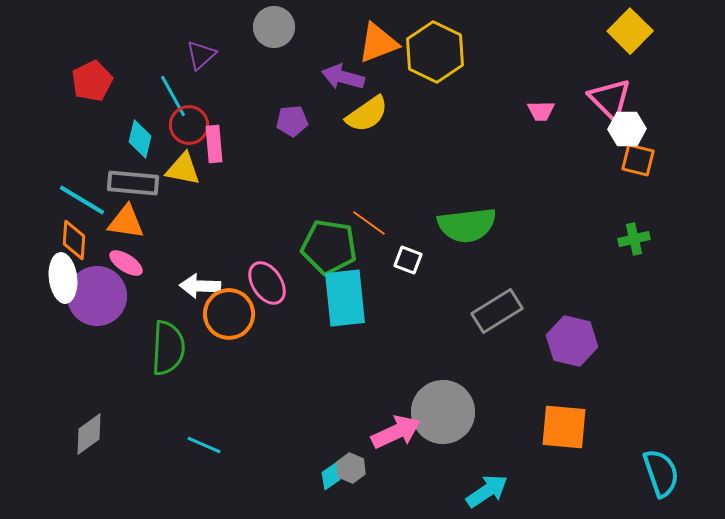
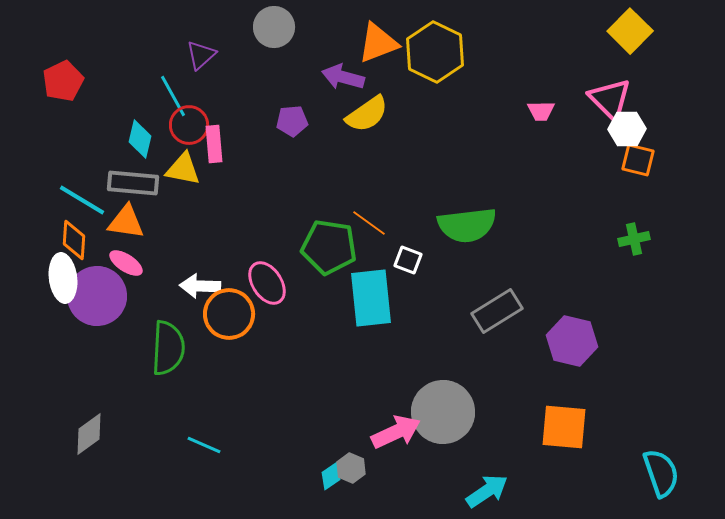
red pentagon at (92, 81): moved 29 px left
cyan rectangle at (345, 298): moved 26 px right
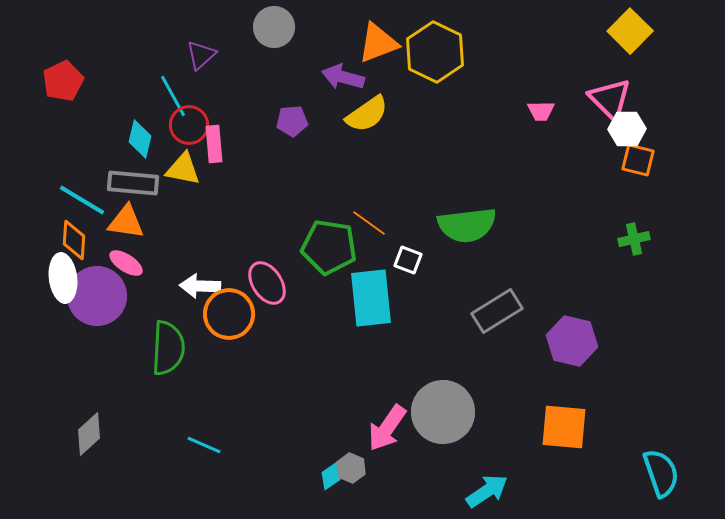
pink arrow at (396, 432): moved 9 px left, 4 px up; rotated 150 degrees clockwise
gray diamond at (89, 434): rotated 6 degrees counterclockwise
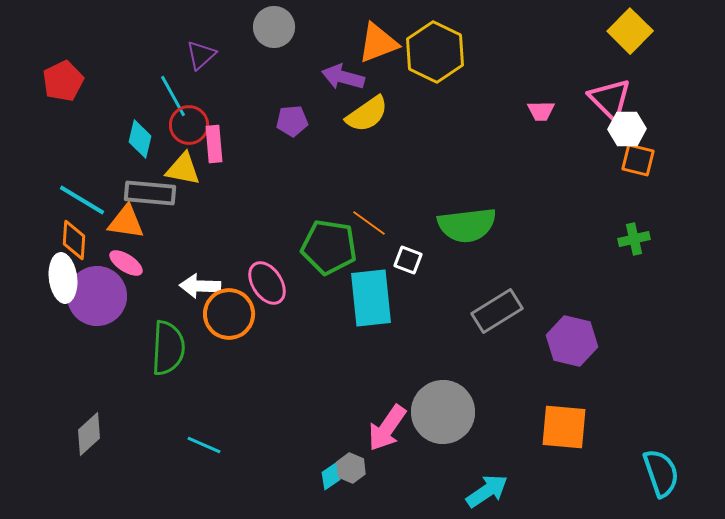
gray rectangle at (133, 183): moved 17 px right, 10 px down
